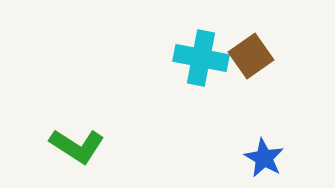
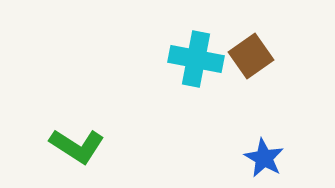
cyan cross: moved 5 px left, 1 px down
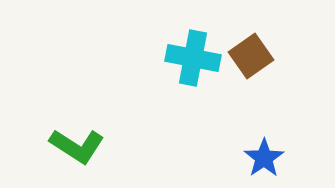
cyan cross: moved 3 px left, 1 px up
blue star: rotated 9 degrees clockwise
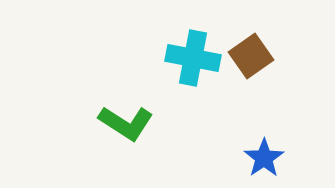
green L-shape: moved 49 px right, 23 px up
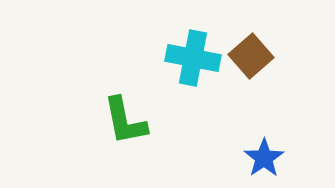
brown square: rotated 6 degrees counterclockwise
green L-shape: moved 1 px left, 2 px up; rotated 46 degrees clockwise
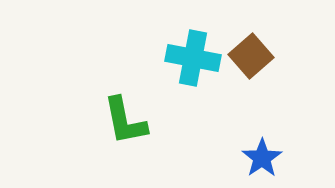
blue star: moved 2 px left
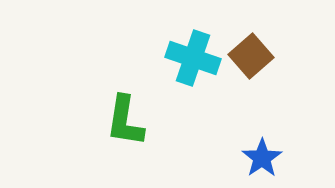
cyan cross: rotated 8 degrees clockwise
green L-shape: rotated 20 degrees clockwise
